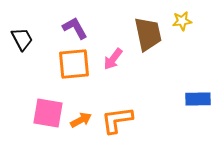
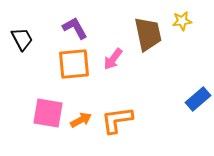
blue rectangle: rotated 40 degrees counterclockwise
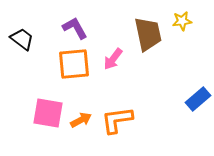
black trapezoid: rotated 25 degrees counterclockwise
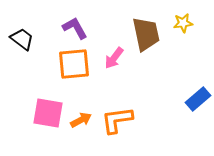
yellow star: moved 1 px right, 2 px down
brown trapezoid: moved 2 px left
pink arrow: moved 1 px right, 1 px up
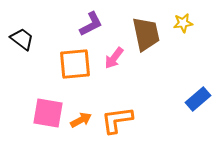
purple L-shape: moved 16 px right, 4 px up; rotated 92 degrees clockwise
orange square: moved 1 px right
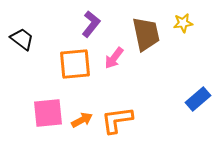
purple L-shape: rotated 24 degrees counterclockwise
pink square: rotated 16 degrees counterclockwise
orange arrow: moved 1 px right
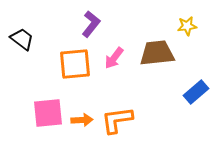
yellow star: moved 4 px right, 3 px down
brown trapezoid: moved 11 px right, 19 px down; rotated 84 degrees counterclockwise
blue rectangle: moved 2 px left, 7 px up
orange arrow: rotated 25 degrees clockwise
